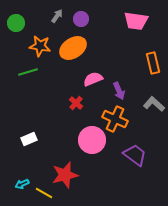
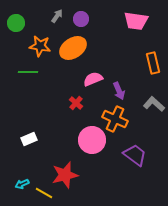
green line: rotated 18 degrees clockwise
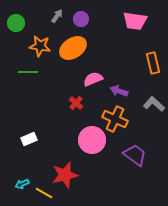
pink trapezoid: moved 1 px left
purple arrow: rotated 132 degrees clockwise
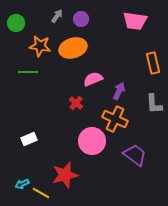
orange ellipse: rotated 16 degrees clockwise
purple arrow: rotated 96 degrees clockwise
gray L-shape: rotated 135 degrees counterclockwise
pink circle: moved 1 px down
yellow line: moved 3 px left
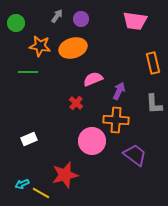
orange cross: moved 1 px right, 1 px down; rotated 20 degrees counterclockwise
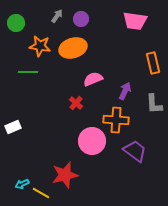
purple arrow: moved 6 px right
white rectangle: moved 16 px left, 12 px up
purple trapezoid: moved 4 px up
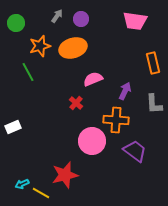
orange star: rotated 25 degrees counterclockwise
green line: rotated 60 degrees clockwise
